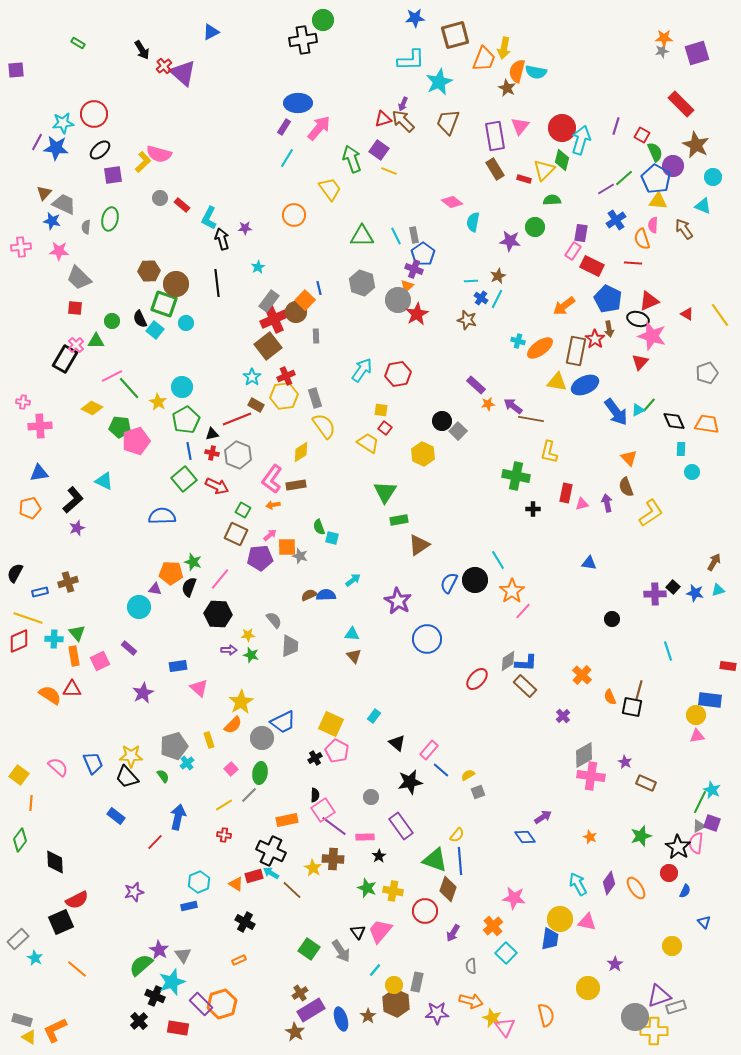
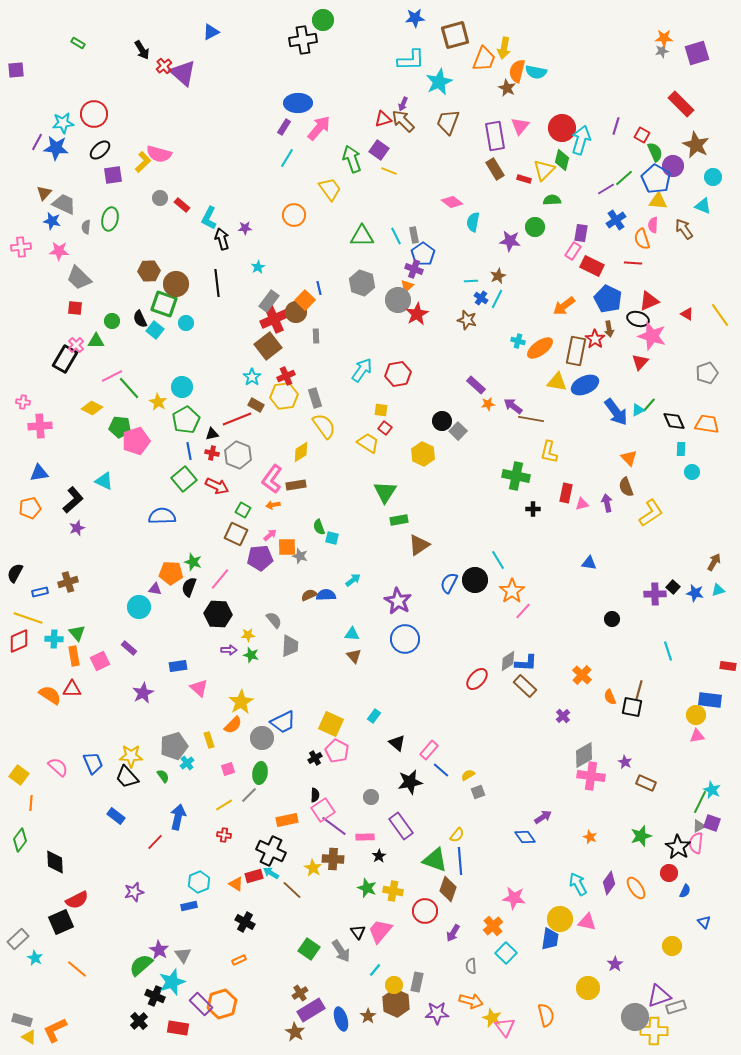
blue circle at (427, 639): moved 22 px left
pink square at (231, 769): moved 3 px left; rotated 24 degrees clockwise
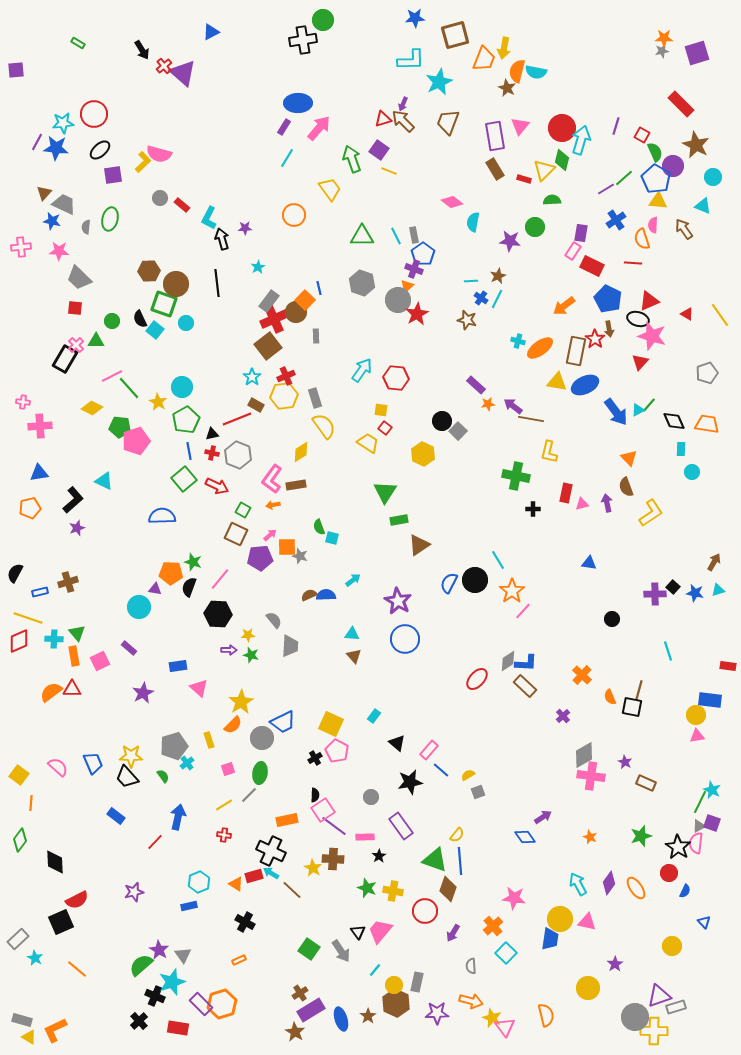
red hexagon at (398, 374): moved 2 px left, 4 px down; rotated 15 degrees clockwise
orange semicircle at (50, 695): moved 1 px right, 3 px up; rotated 70 degrees counterclockwise
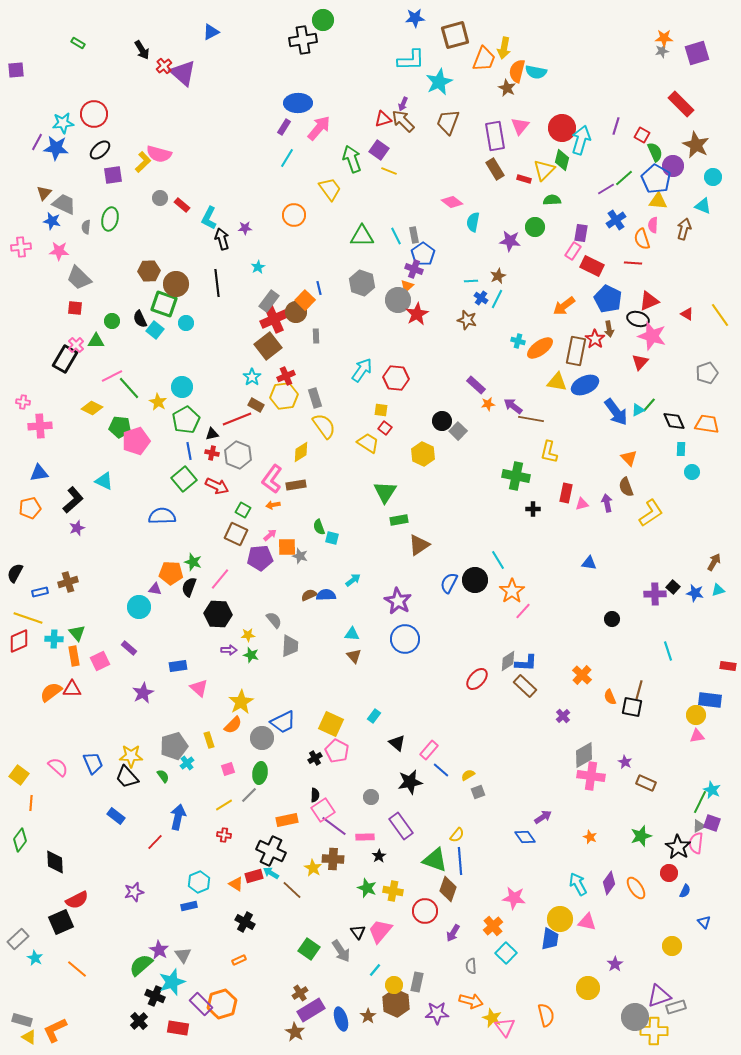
brown arrow at (684, 229): rotated 50 degrees clockwise
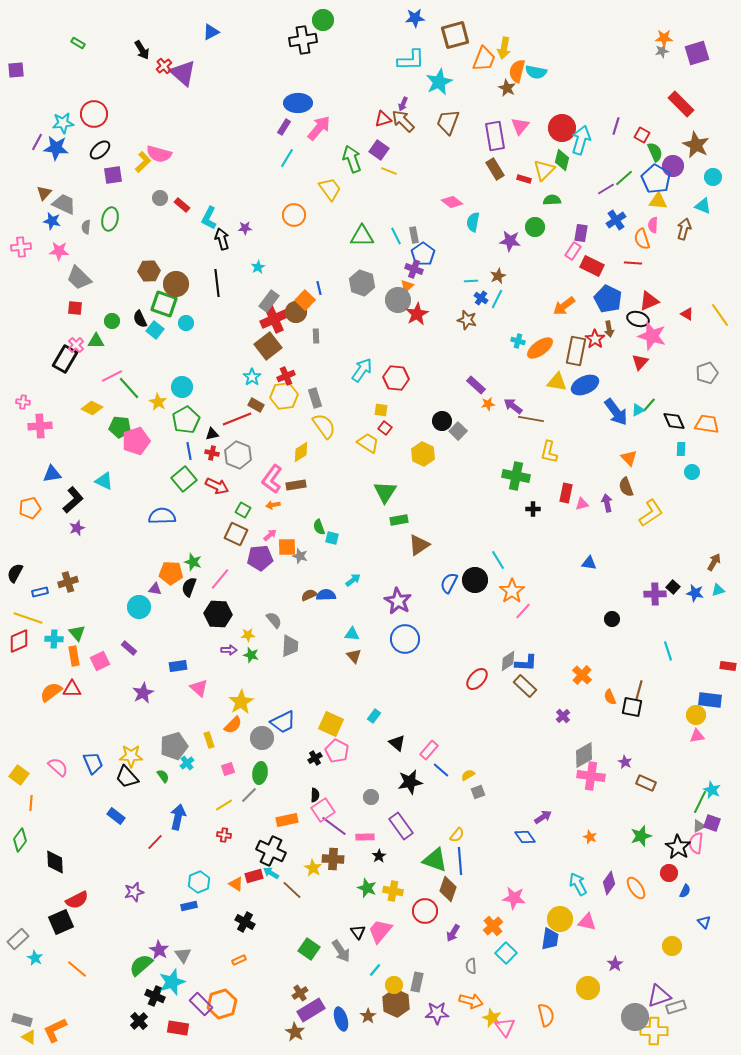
blue triangle at (39, 473): moved 13 px right, 1 px down
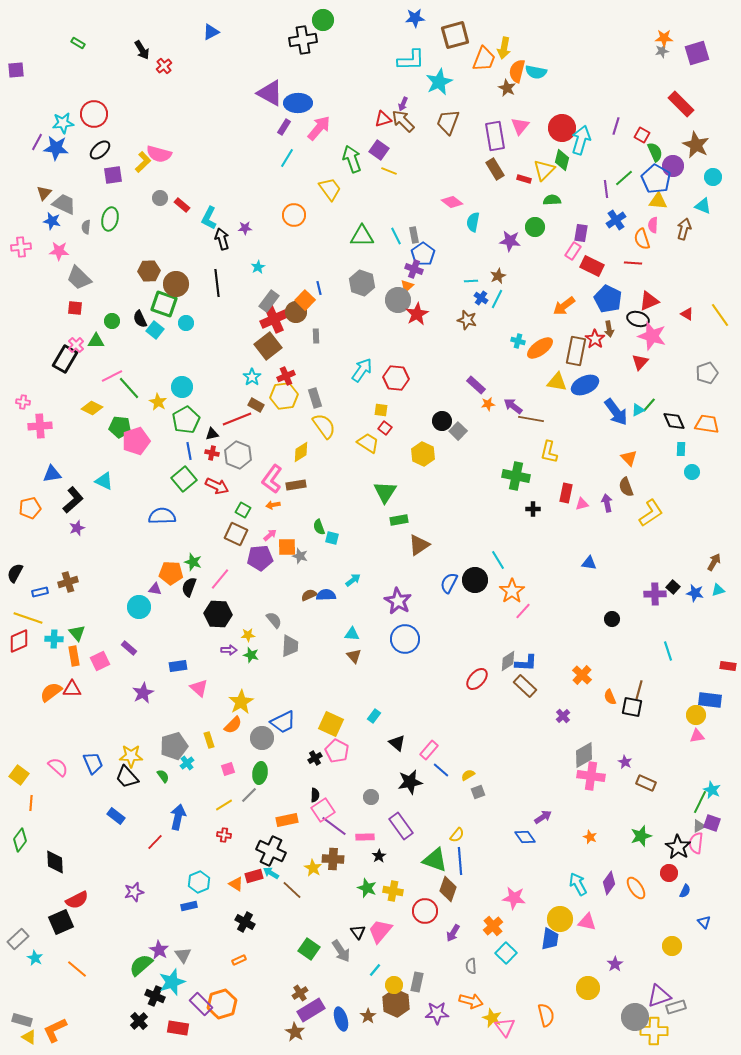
purple triangle at (183, 73): moved 87 px right, 20 px down; rotated 12 degrees counterclockwise
purple line at (606, 189): rotated 66 degrees counterclockwise
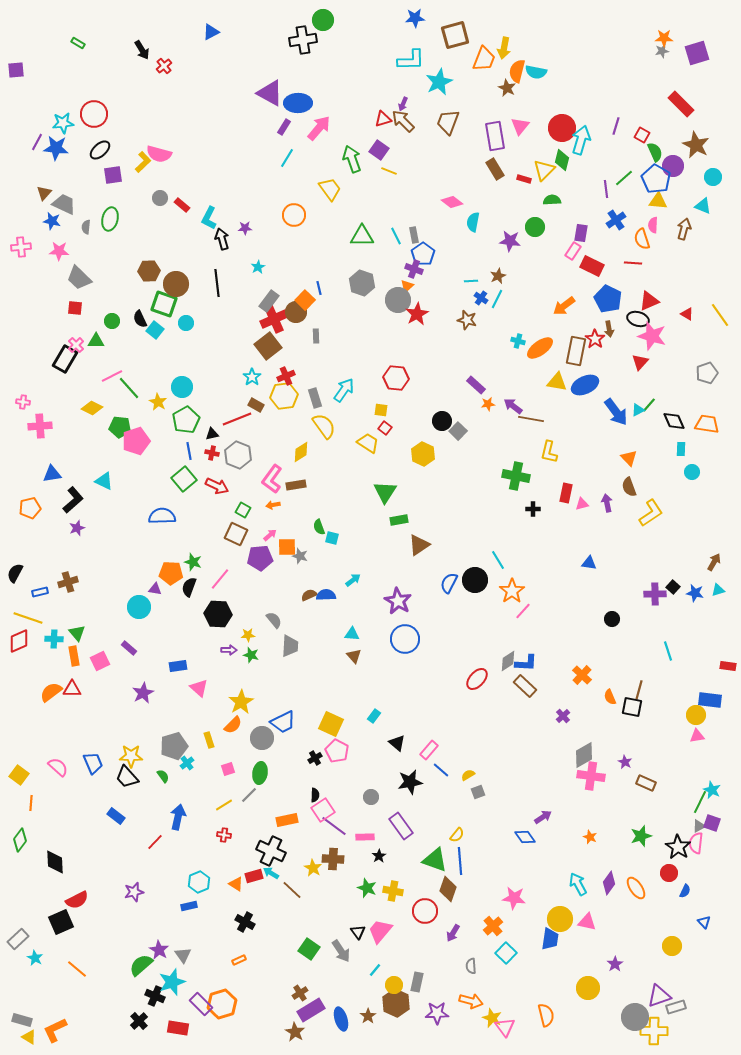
cyan arrow at (362, 370): moved 18 px left, 20 px down
brown semicircle at (626, 487): moved 3 px right
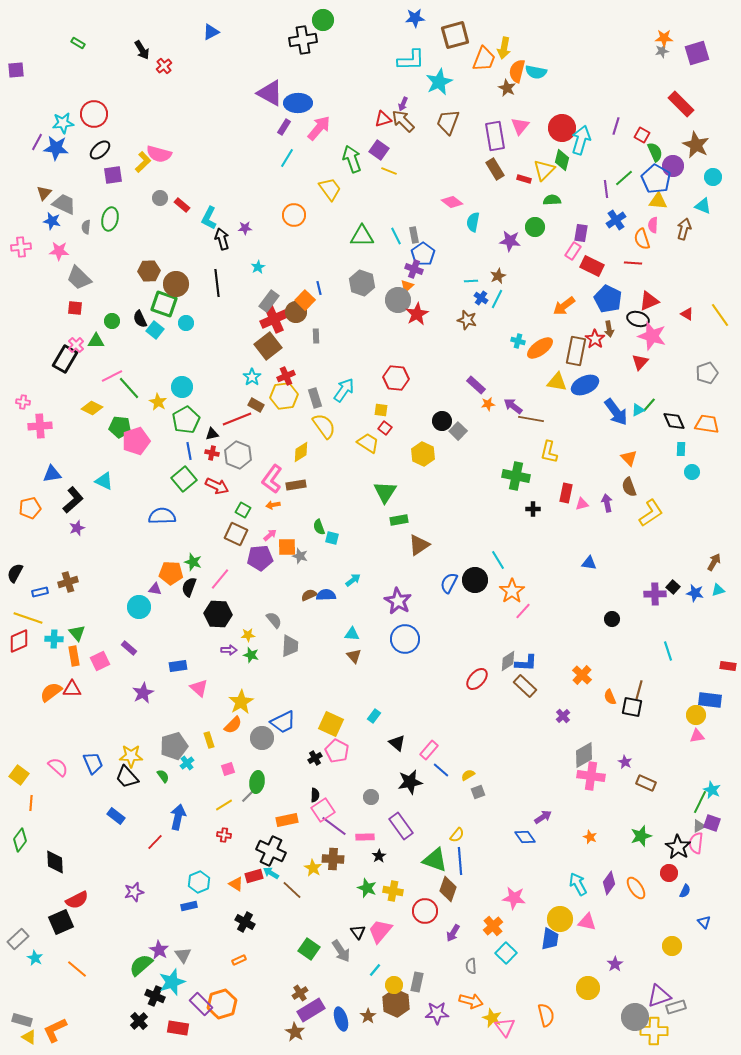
green ellipse at (260, 773): moved 3 px left, 9 px down
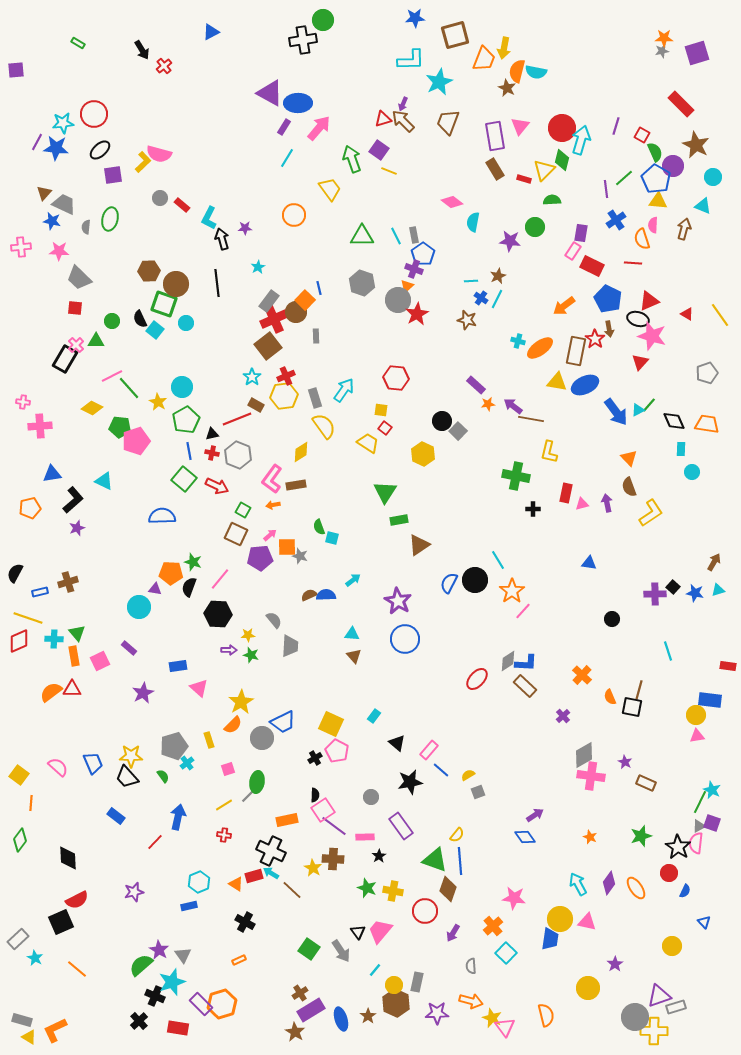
green square at (184, 479): rotated 10 degrees counterclockwise
purple arrow at (543, 817): moved 8 px left, 2 px up
black diamond at (55, 862): moved 13 px right, 4 px up
